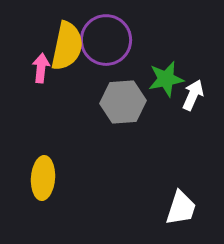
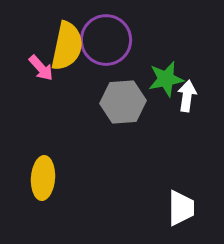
pink arrow: rotated 132 degrees clockwise
white arrow: moved 6 px left, 1 px down; rotated 16 degrees counterclockwise
white trapezoid: rotated 18 degrees counterclockwise
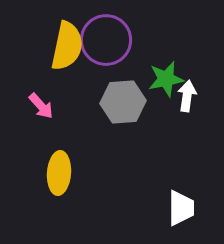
pink arrow: moved 38 px down
yellow ellipse: moved 16 px right, 5 px up
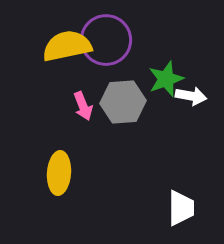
yellow semicircle: rotated 114 degrees counterclockwise
green star: rotated 9 degrees counterclockwise
white arrow: moved 4 px right; rotated 92 degrees clockwise
pink arrow: moved 42 px right; rotated 20 degrees clockwise
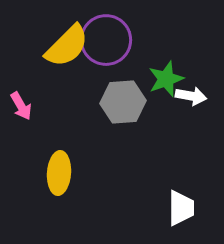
yellow semicircle: rotated 147 degrees clockwise
pink arrow: moved 62 px left; rotated 8 degrees counterclockwise
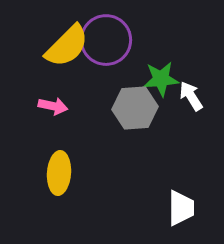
green star: moved 5 px left; rotated 15 degrees clockwise
white arrow: rotated 132 degrees counterclockwise
gray hexagon: moved 12 px right, 6 px down
pink arrow: moved 32 px right; rotated 48 degrees counterclockwise
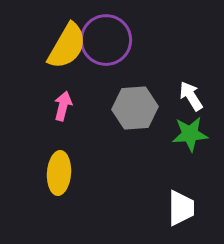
yellow semicircle: rotated 15 degrees counterclockwise
green star: moved 29 px right, 55 px down
pink arrow: moved 10 px right; rotated 88 degrees counterclockwise
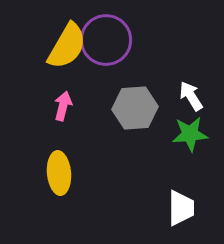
yellow ellipse: rotated 9 degrees counterclockwise
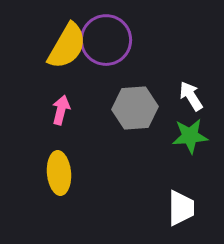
pink arrow: moved 2 px left, 4 px down
green star: moved 2 px down
